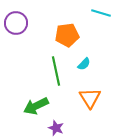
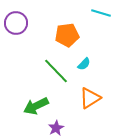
green line: rotated 32 degrees counterclockwise
orange triangle: rotated 30 degrees clockwise
purple star: rotated 21 degrees clockwise
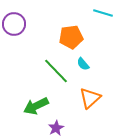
cyan line: moved 2 px right
purple circle: moved 2 px left, 1 px down
orange pentagon: moved 4 px right, 2 px down
cyan semicircle: moved 1 px left; rotated 96 degrees clockwise
orange triangle: rotated 10 degrees counterclockwise
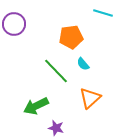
purple star: rotated 28 degrees counterclockwise
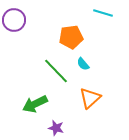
purple circle: moved 4 px up
green arrow: moved 1 px left, 2 px up
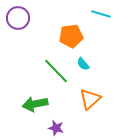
cyan line: moved 2 px left, 1 px down
purple circle: moved 4 px right, 2 px up
orange pentagon: moved 1 px up
orange triangle: moved 1 px down
green arrow: rotated 15 degrees clockwise
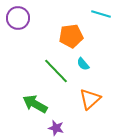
green arrow: rotated 40 degrees clockwise
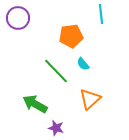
cyan line: rotated 66 degrees clockwise
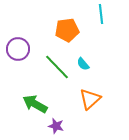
purple circle: moved 31 px down
orange pentagon: moved 4 px left, 6 px up
green line: moved 1 px right, 4 px up
purple star: moved 2 px up
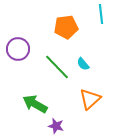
orange pentagon: moved 1 px left, 3 px up
